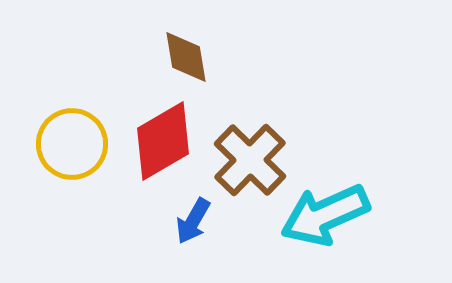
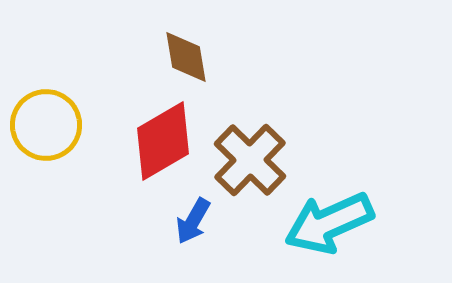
yellow circle: moved 26 px left, 19 px up
cyan arrow: moved 4 px right, 8 px down
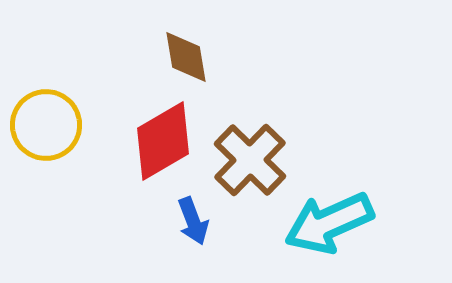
blue arrow: rotated 51 degrees counterclockwise
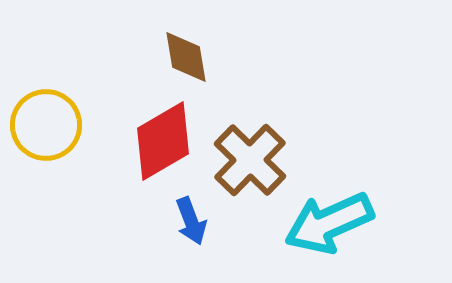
blue arrow: moved 2 px left
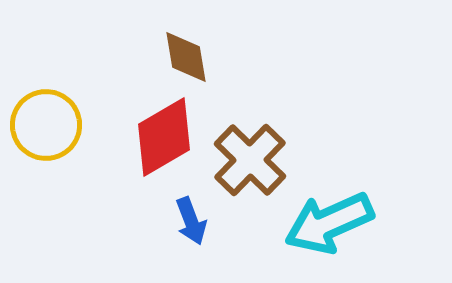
red diamond: moved 1 px right, 4 px up
